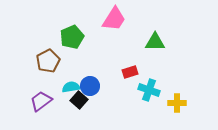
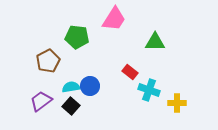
green pentagon: moved 5 px right; rotated 30 degrees clockwise
red rectangle: rotated 56 degrees clockwise
black square: moved 8 px left, 6 px down
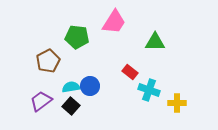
pink trapezoid: moved 3 px down
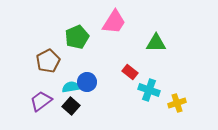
green pentagon: rotated 30 degrees counterclockwise
green triangle: moved 1 px right, 1 px down
blue circle: moved 3 px left, 4 px up
yellow cross: rotated 18 degrees counterclockwise
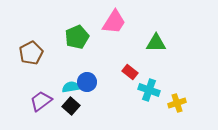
brown pentagon: moved 17 px left, 8 px up
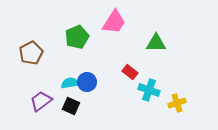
cyan semicircle: moved 1 px left, 4 px up
black square: rotated 18 degrees counterclockwise
